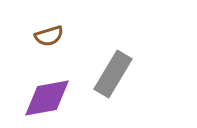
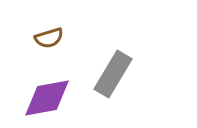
brown semicircle: moved 2 px down
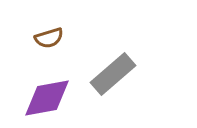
gray rectangle: rotated 18 degrees clockwise
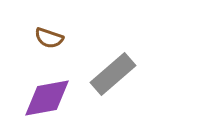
brown semicircle: rotated 36 degrees clockwise
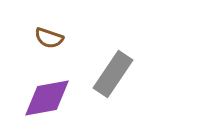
gray rectangle: rotated 15 degrees counterclockwise
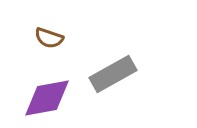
gray rectangle: rotated 27 degrees clockwise
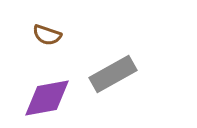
brown semicircle: moved 2 px left, 3 px up
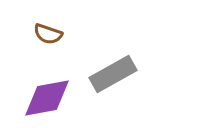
brown semicircle: moved 1 px right, 1 px up
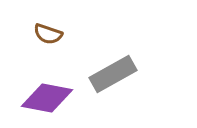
purple diamond: rotated 21 degrees clockwise
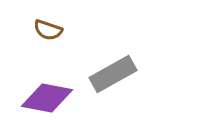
brown semicircle: moved 4 px up
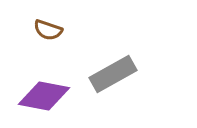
purple diamond: moved 3 px left, 2 px up
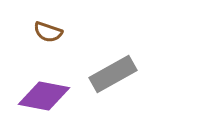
brown semicircle: moved 2 px down
